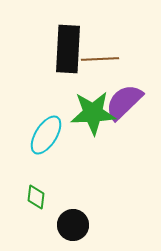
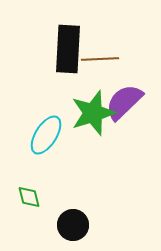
green star: rotated 15 degrees counterclockwise
green diamond: moved 7 px left; rotated 20 degrees counterclockwise
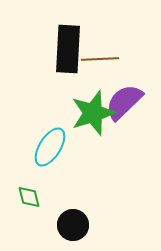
cyan ellipse: moved 4 px right, 12 px down
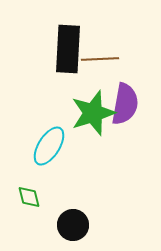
purple semicircle: moved 1 px right, 2 px down; rotated 144 degrees clockwise
cyan ellipse: moved 1 px left, 1 px up
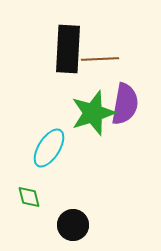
cyan ellipse: moved 2 px down
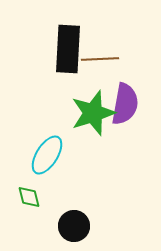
cyan ellipse: moved 2 px left, 7 px down
black circle: moved 1 px right, 1 px down
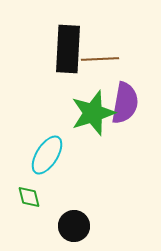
purple semicircle: moved 1 px up
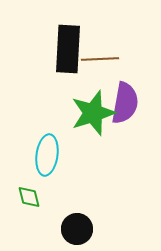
cyan ellipse: rotated 24 degrees counterclockwise
black circle: moved 3 px right, 3 px down
